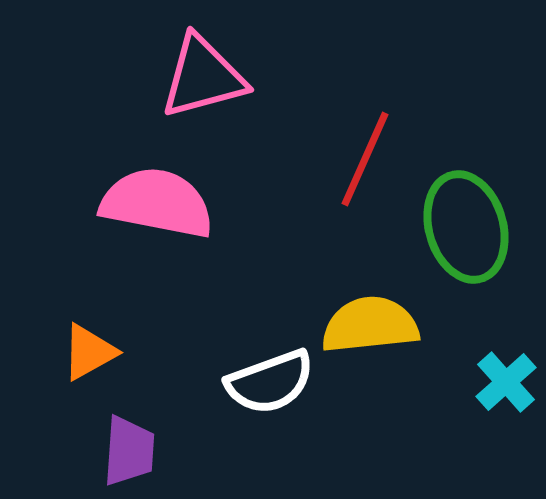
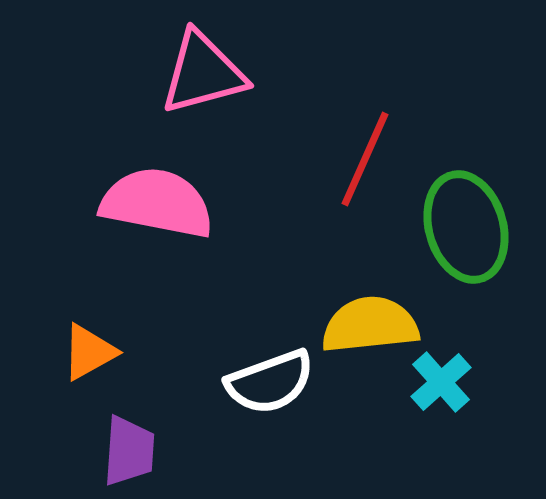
pink triangle: moved 4 px up
cyan cross: moved 65 px left
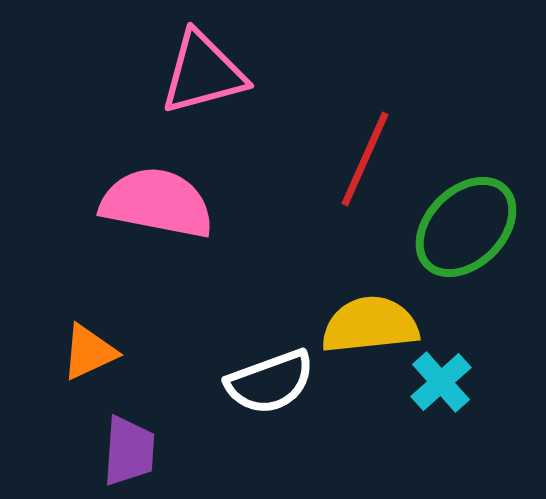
green ellipse: rotated 61 degrees clockwise
orange triangle: rotated 4 degrees clockwise
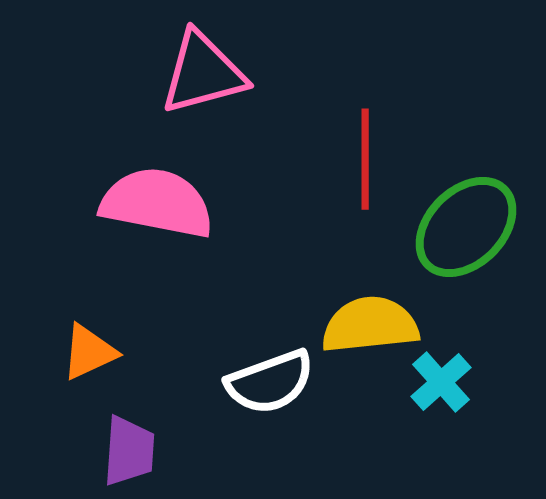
red line: rotated 24 degrees counterclockwise
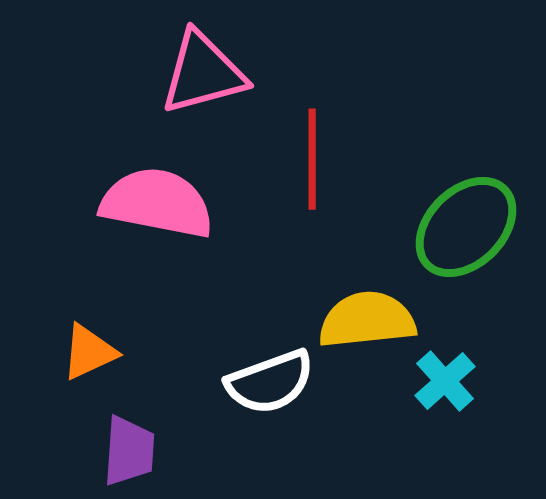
red line: moved 53 px left
yellow semicircle: moved 3 px left, 5 px up
cyan cross: moved 4 px right, 1 px up
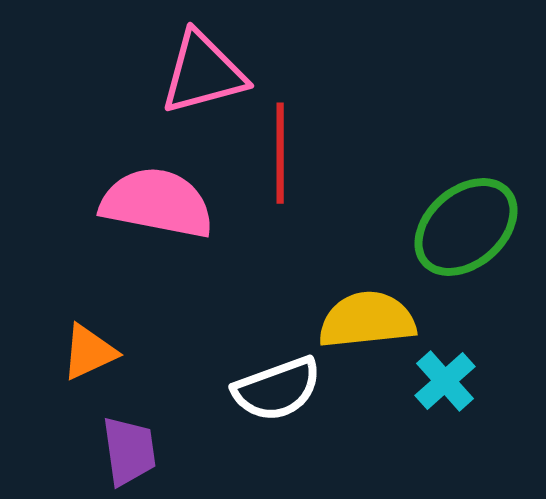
red line: moved 32 px left, 6 px up
green ellipse: rotated 4 degrees clockwise
white semicircle: moved 7 px right, 7 px down
purple trapezoid: rotated 12 degrees counterclockwise
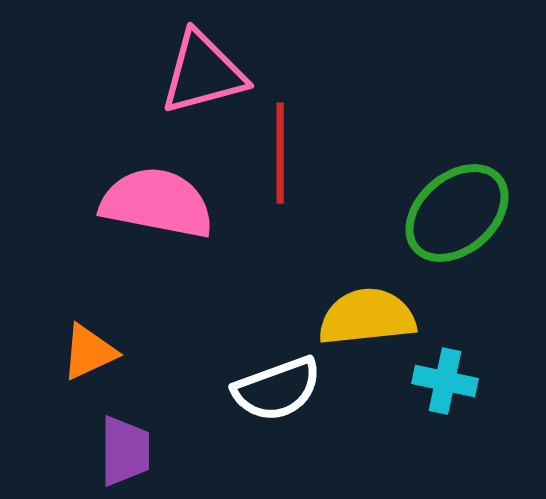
green ellipse: moved 9 px left, 14 px up
yellow semicircle: moved 3 px up
cyan cross: rotated 36 degrees counterclockwise
purple trapezoid: moved 4 px left; rotated 8 degrees clockwise
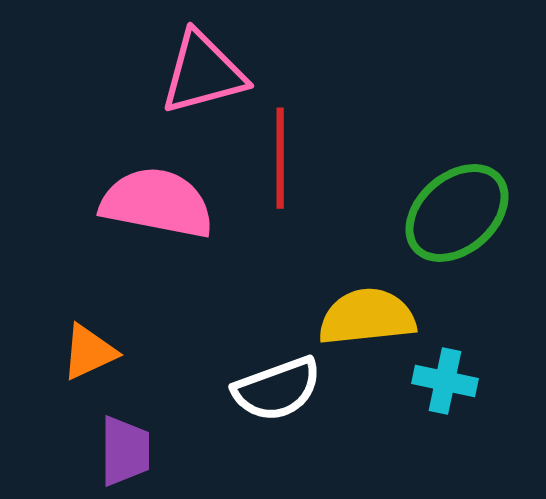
red line: moved 5 px down
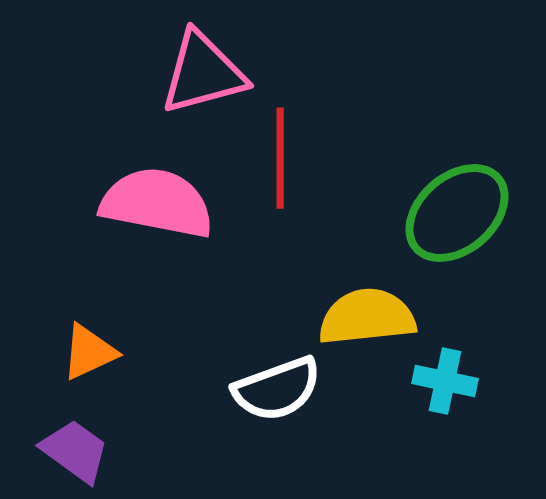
purple trapezoid: moved 50 px left; rotated 54 degrees counterclockwise
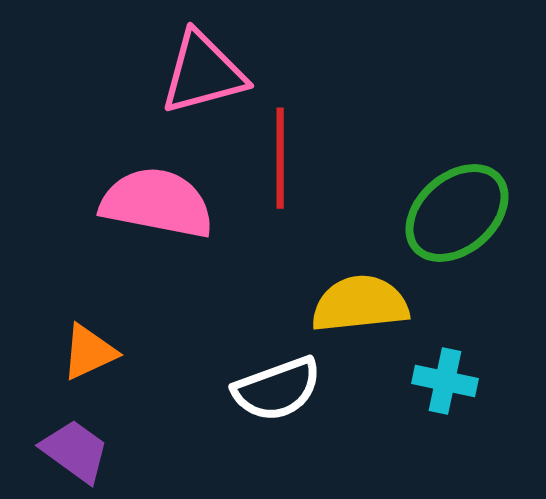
yellow semicircle: moved 7 px left, 13 px up
